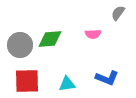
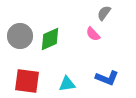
gray semicircle: moved 14 px left
pink semicircle: rotated 49 degrees clockwise
green diamond: rotated 20 degrees counterclockwise
gray circle: moved 9 px up
red square: rotated 8 degrees clockwise
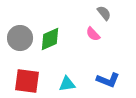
gray semicircle: rotated 105 degrees clockwise
gray circle: moved 2 px down
blue L-shape: moved 1 px right, 2 px down
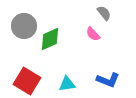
gray circle: moved 4 px right, 12 px up
red square: rotated 24 degrees clockwise
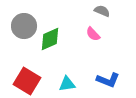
gray semicircle: moved 2 px left, 2 px up; rotated 28 degrees counterclockwise
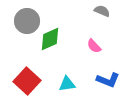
gray circle: moved 3 px right, 5 px up
pink semicircle: moved 1 px right, 12 px down
red square: rotated 12 degrees clockwise
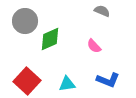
gray circle: moved 2 px left
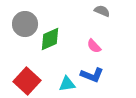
gray circle: moved 3 px down
blue L-shape: moved 16 px left, 5 px up
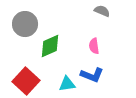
green diamond: moved 7 px down
pink semicircle: rotated 35 degrees clockwise
red square: moved 1 px left
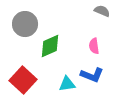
red square: moved 3 px left, 1 px up
